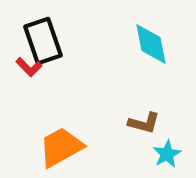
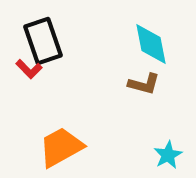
red L-shape: moved 2 px down
brown L-shape: moved 39 px up
cyan star: moved 1 px right, 1 px down
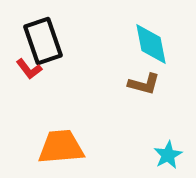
red L-shape: rotated 8 degrees clockwise
orange trapezoid: rotated 24 degrees clockwise
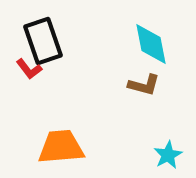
brown L-shape: moved 1 px down
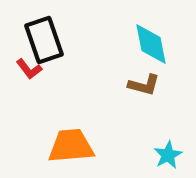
black rectangle: moved 1 px right, 1 px up
orange trapezoid: moved 10 px right, 1 px up
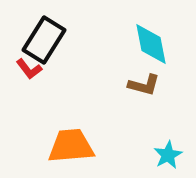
black rectangle: rotated 51 degrees clockwise
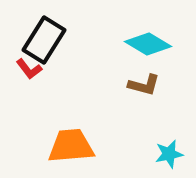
cyan diamond: moved 3 px left; rotated 48 degrees counterclockwise
cyan star: moved 1 px right, 1 px up; rotated 16 degrees clockwise
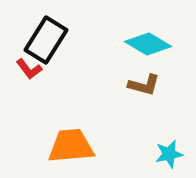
black rectangle: moved 2 px right
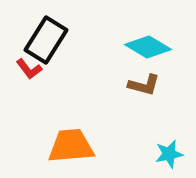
cyan diamond: moved 3 px down
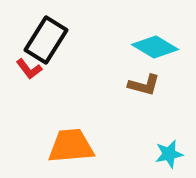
cyan diamond: moved 7 px right
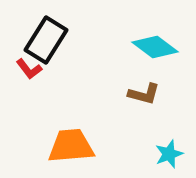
cyan diamond: rotated 6 degrees clockwise
brown L-shape: moved 9 px down
cyan star: rotated 8 degrees counterclockwise
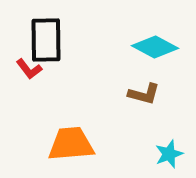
black rectangle: rotated 33 degrees counterclockwise
cyan diamond: rotated 9 degrees counterclockwise
orange trapezoid: moved 2 px up
